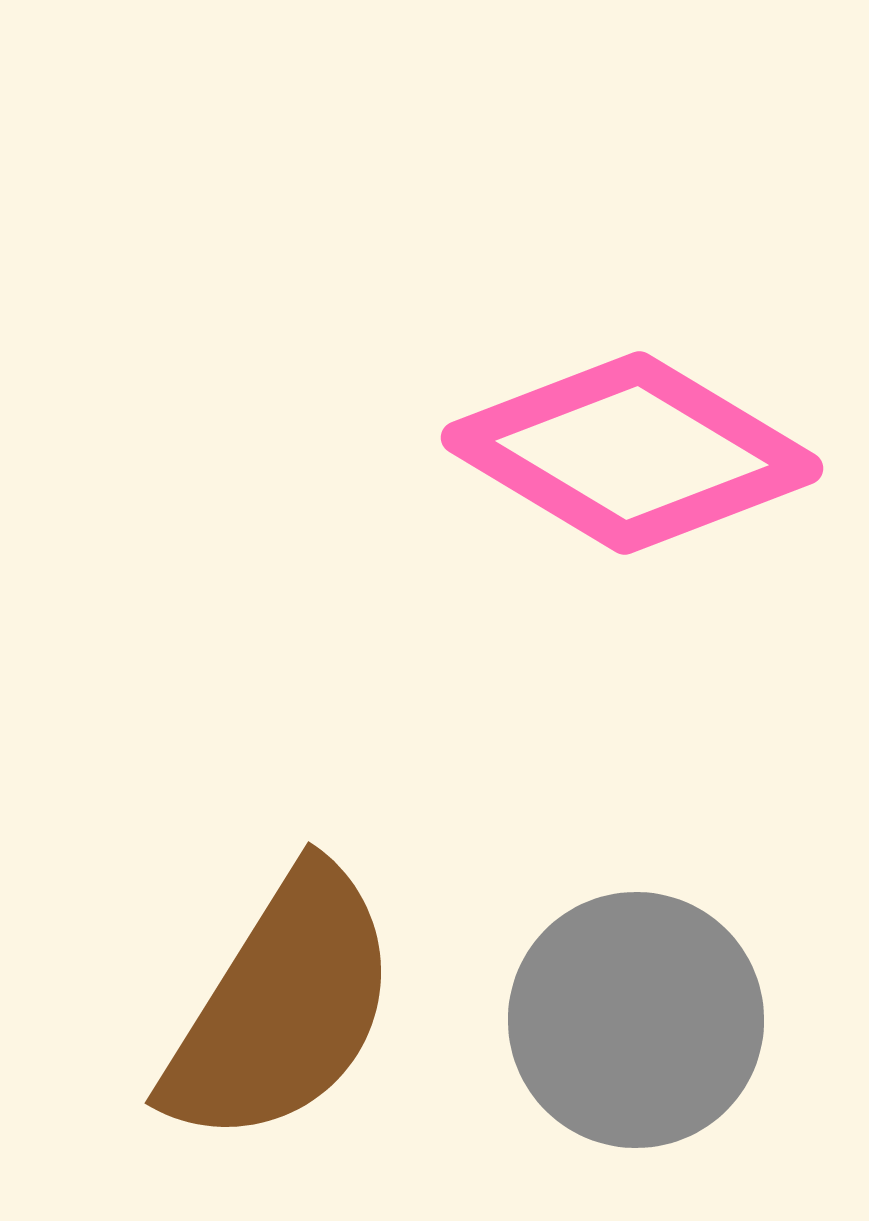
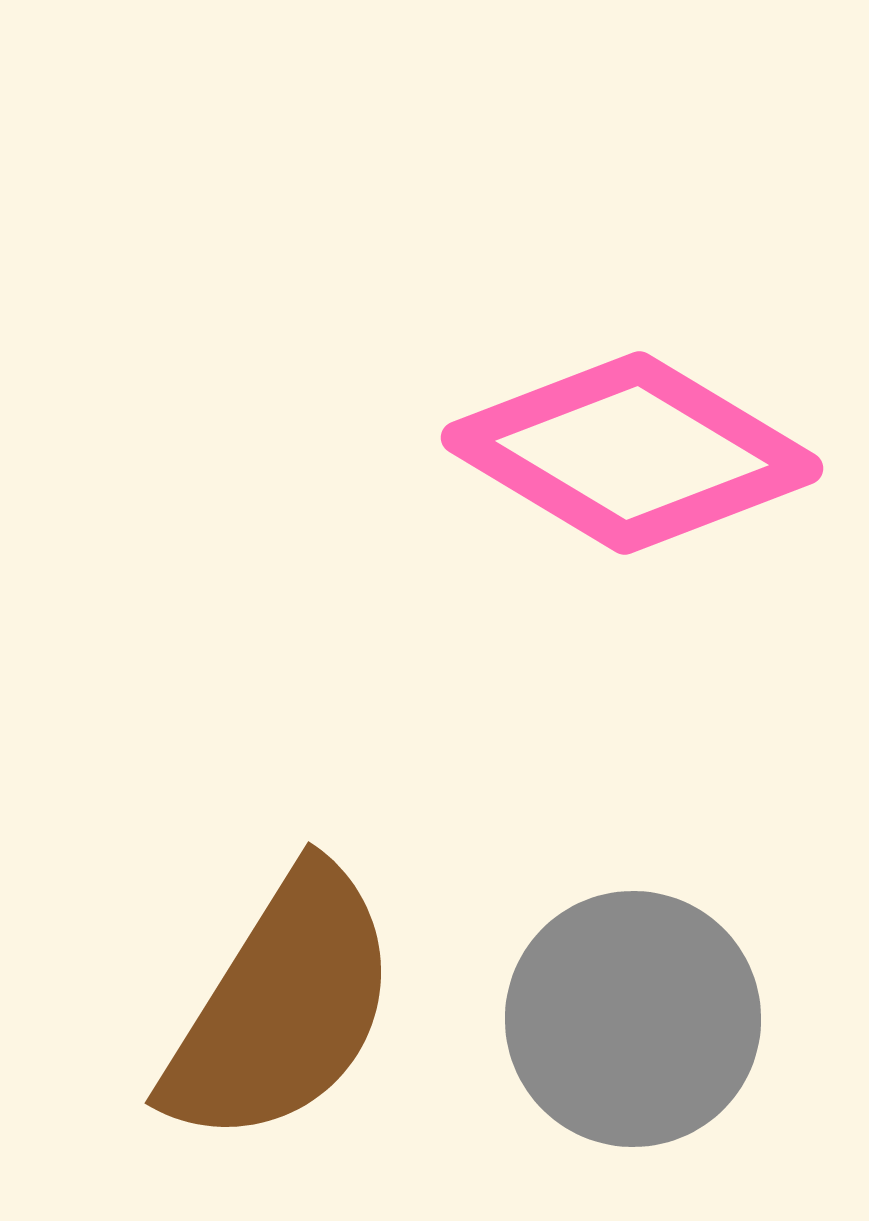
gray circle: moved 3 px left, 1 px up
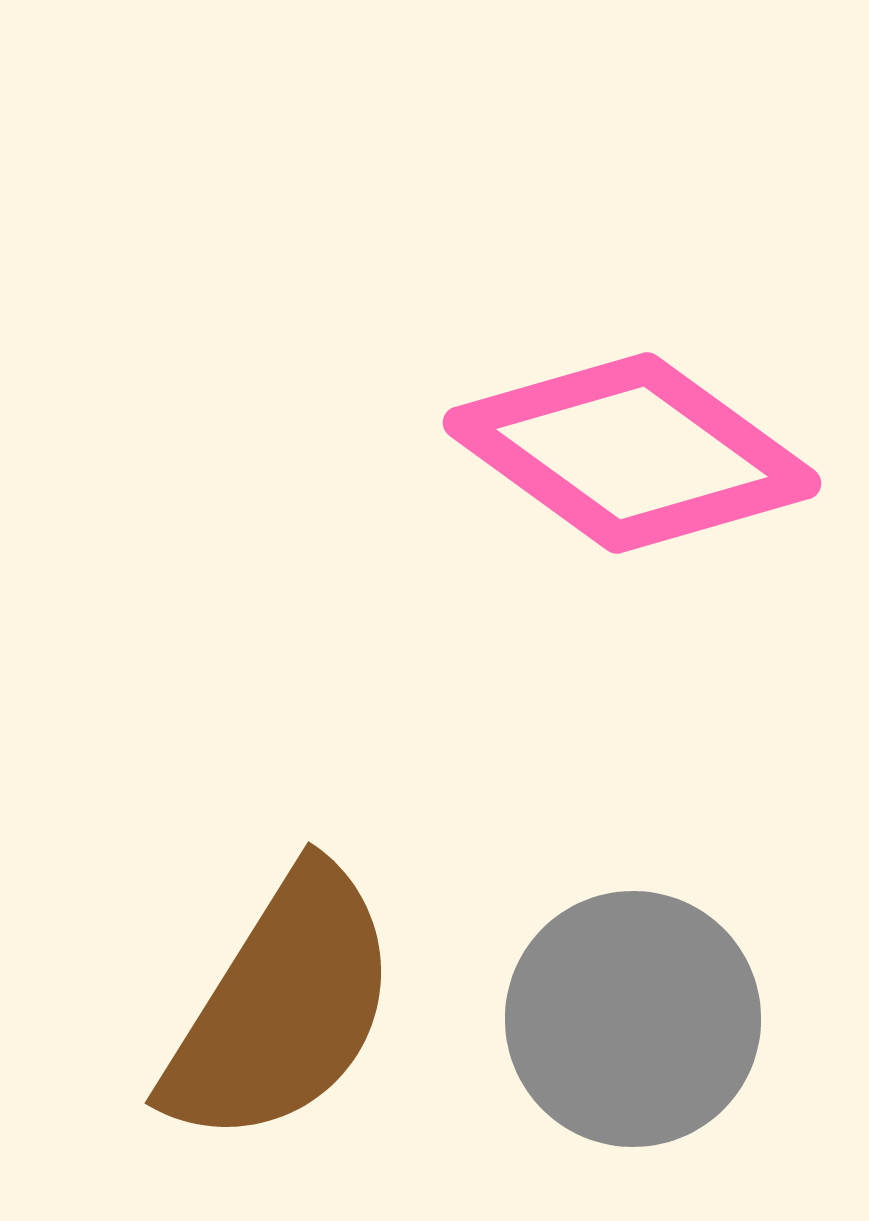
pink diamond: rotated 5 degrees clockwise
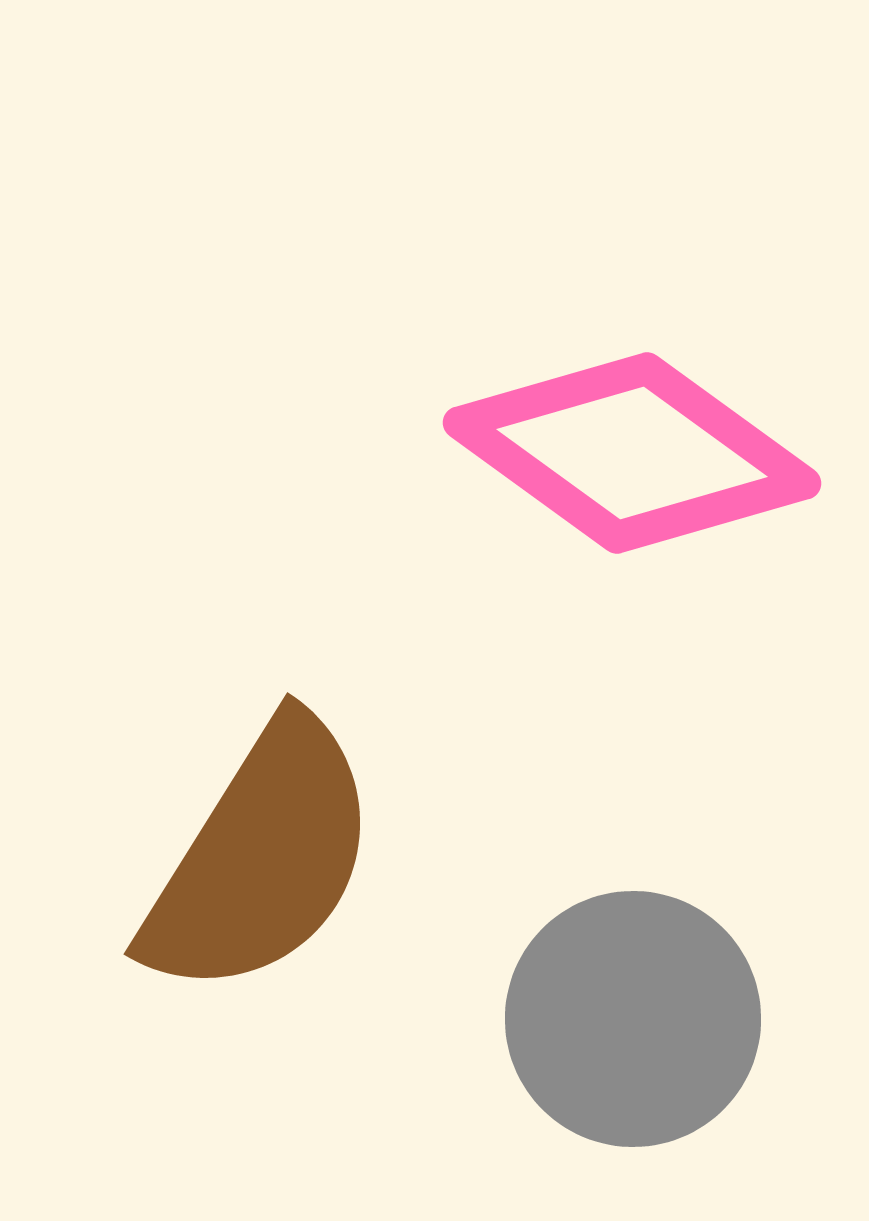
brown semicircle: moved 21 px left, 149 px up
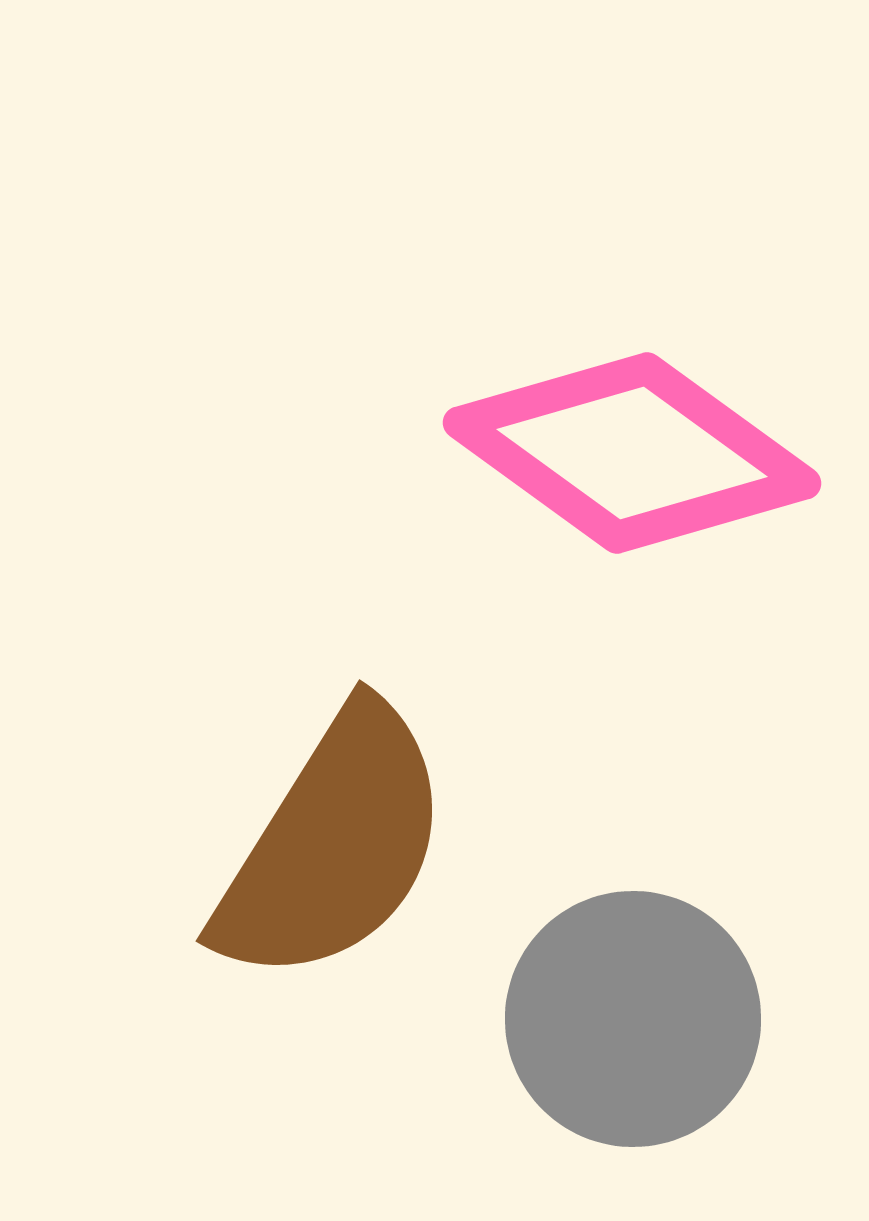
brown semicircle: moved 72 px right, 13 px up
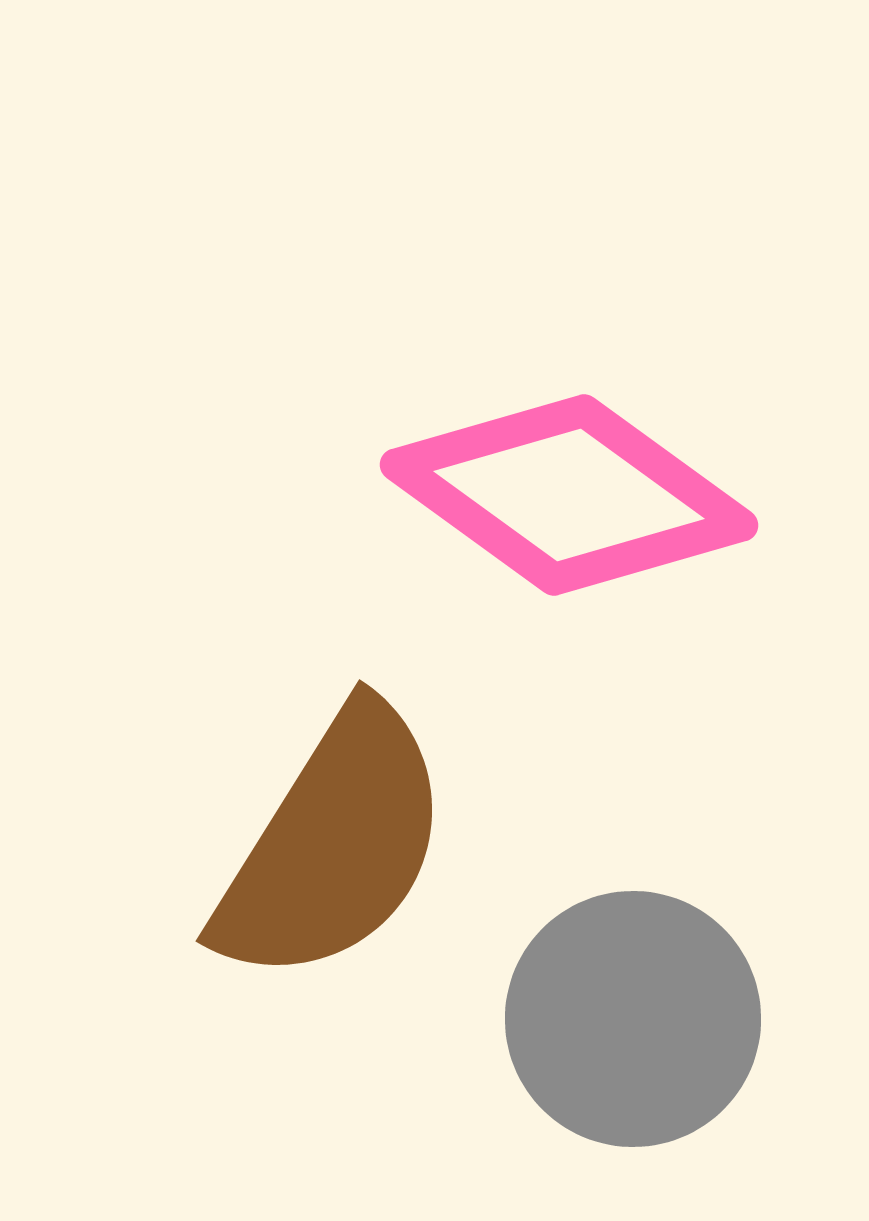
pink diamond: moved 63 px left, 42 px down
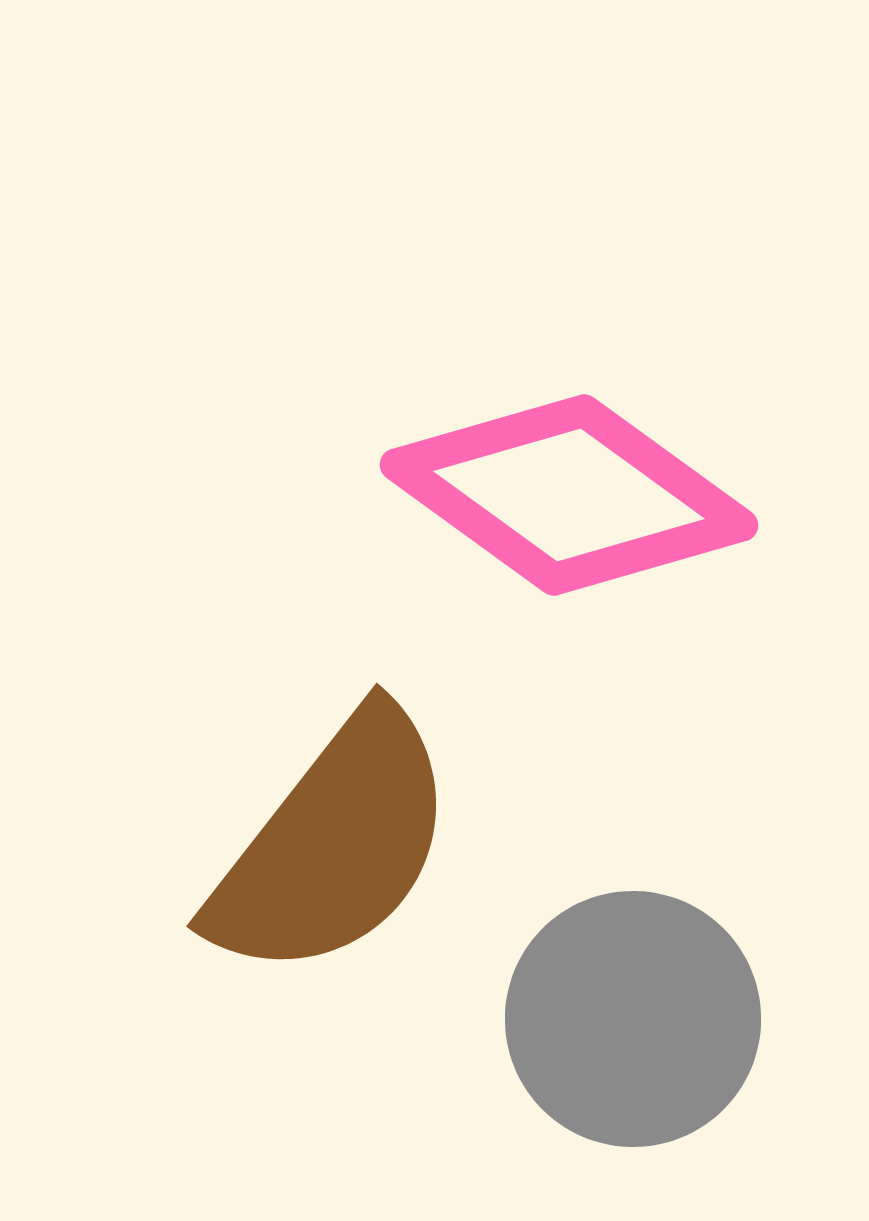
brown semicircle: rotated 6 degrees clockwise
